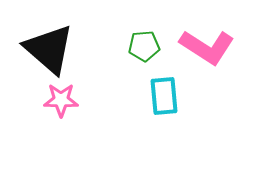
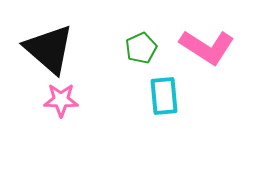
green pentagon: moved 3 px left, 2 px down; rotated 20 degrees counterclockwise
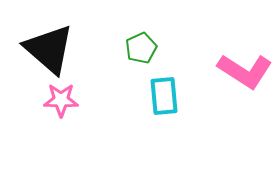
pink L-shape: moved 38 px right, 24 px down
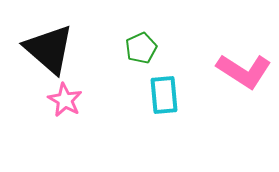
pink L-shape: moved 1 px left
cyan rectangle: moved 1 px up
pink star: moved 4 px right; rotated 28 degrees clockwise
